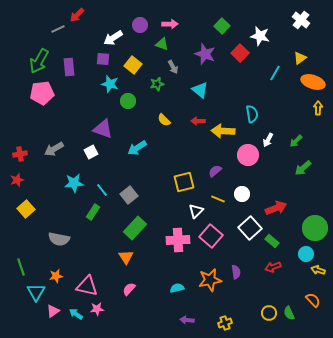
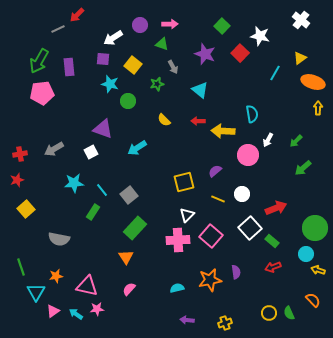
white triangle at (196, 211): moved 9 px left, 4 px down
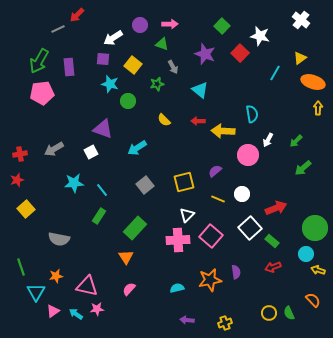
gray square at (129, 195): moved 16 px right, 10 px up
green rectangle at (93, 212): moved 6 px right, 4 px down
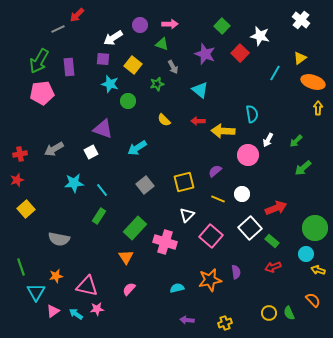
pink cross at (178, 240): moved 13 px left, 2 px down; rotated 20 degrees clockwise
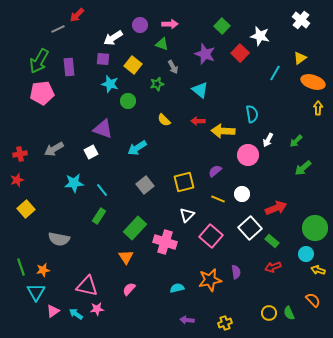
orange star at (56, 276): moved 13 px left, 6 px up
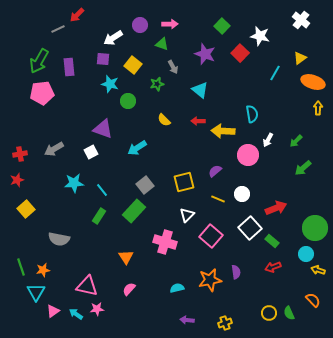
green rectangle at (135, 228): moved 1 px left, 17 px up
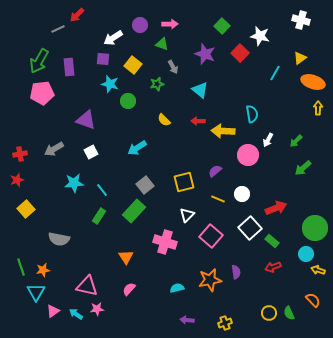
white cross at (301, 20): rotated 24 degrees counterclockwise
purple triangle at (103, 129): moved 17 px left, 9 px up
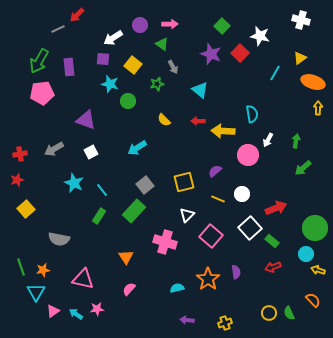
green triangle at (162, 44): rotated 16 degrees clockwise
purple star at (205, 54): moved 6 px right
green arrow at (296, 141): rotated 144 degrees clockwise
cyan star at (74, 183): rotated 30 degrees clockwise
orange star at (210, 280): moved 2 px left, 1 px up; rotated 25 degrees counterclockwise
pink triangle at (87, 286): moved 4 px left, 7 px up
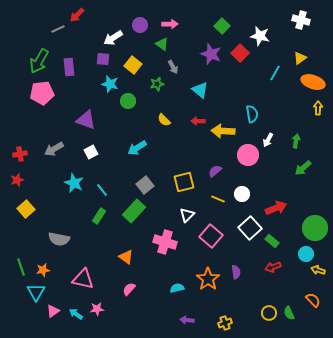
orange triangle at (126, 257): rotated 21 degrees counterclockwise
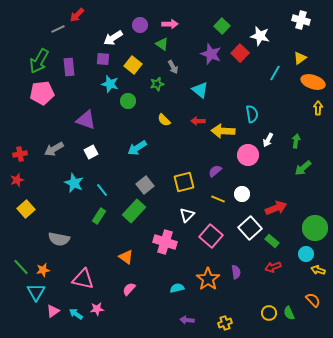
green line at (21, 267): rotated 24 degrees counterclockwise
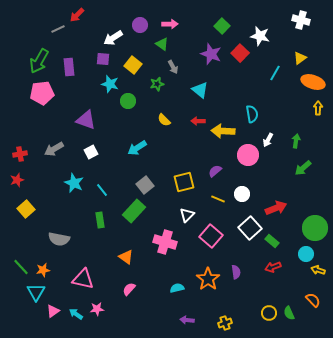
green rectangle at (99, 216): moved 1 px right, 4 px down; rotated 42 degrees counterclockwise
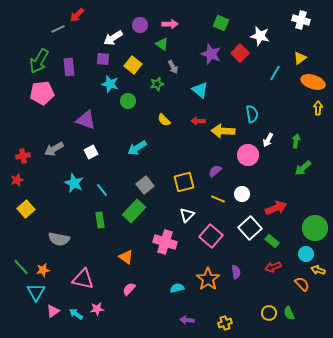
green square at (222, 26): moved 1 px left, 3 px up; rotated 21 degrees counterclockwise
red cross at (20, 154): moved 3 px right, 2 px down
orange semicircle at (313, 300): moved 11 px left, 16 px up
